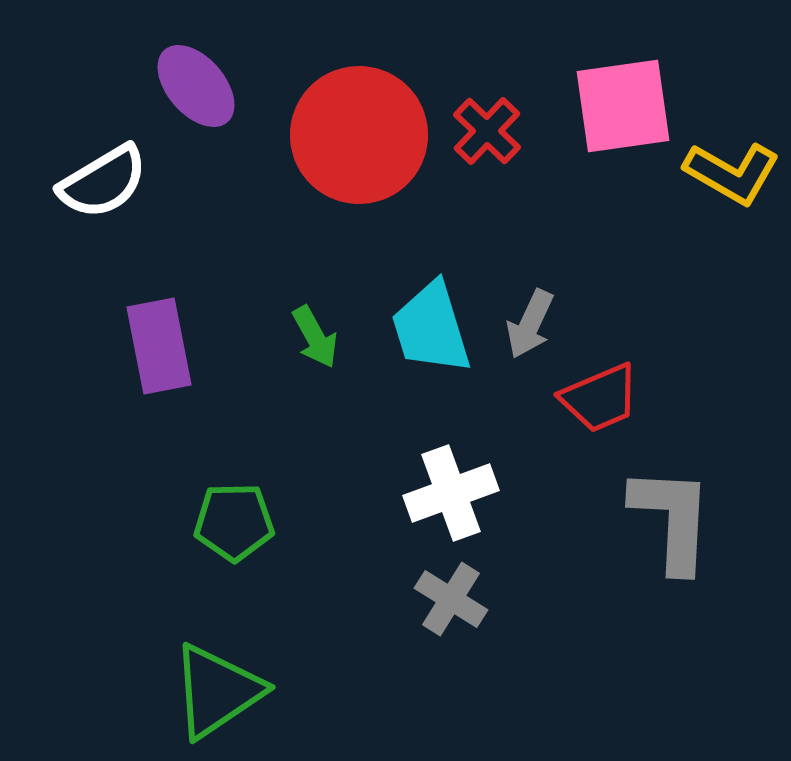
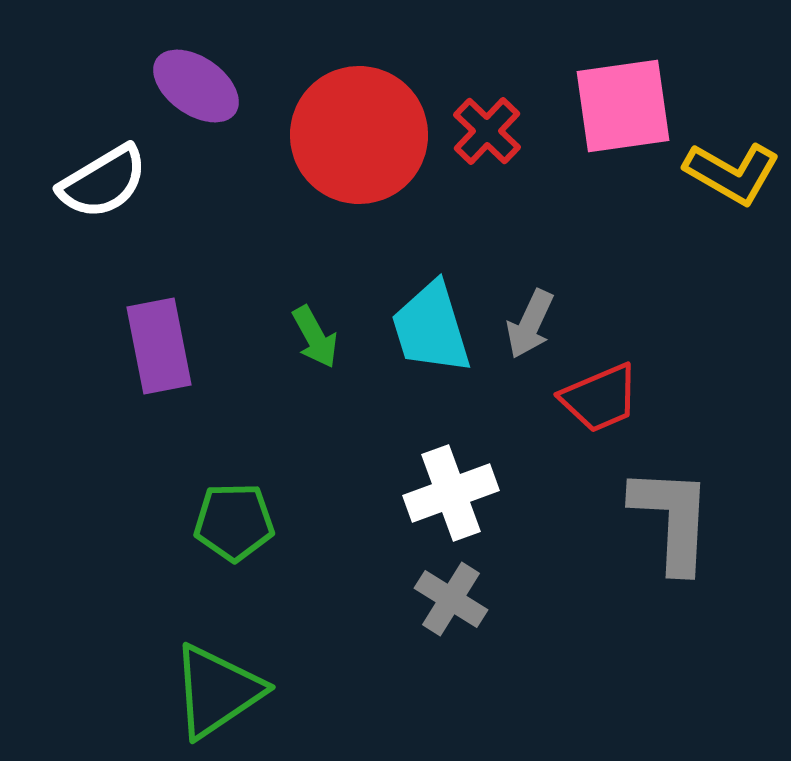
purple ellipse: rotated 14 degrees counterclockwise
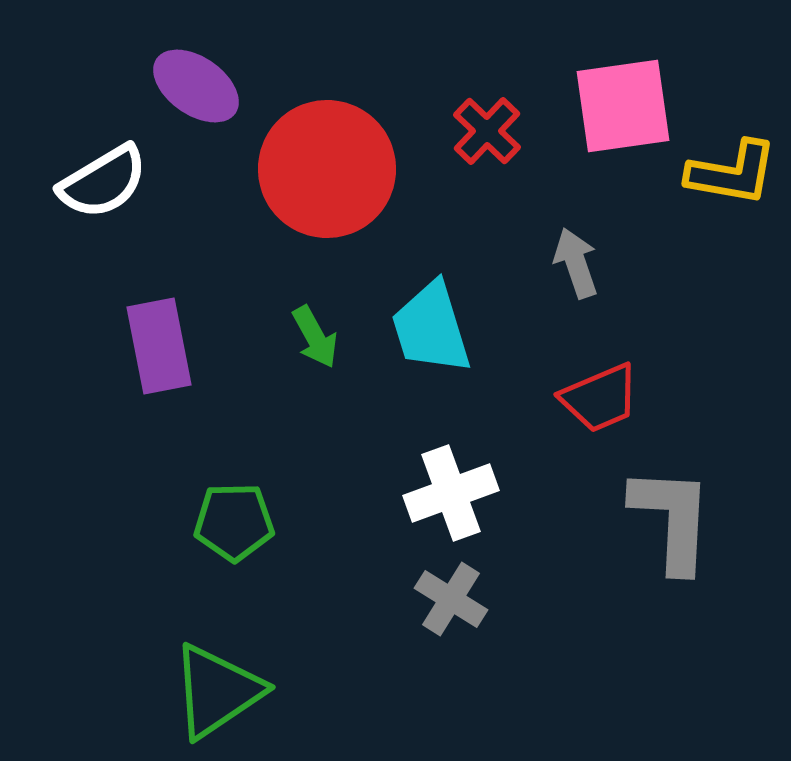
red circle: moved 32 px left, 34 px down
yellow L-shape: rotated 20 degrees counterclockwise
gray arrow: moved 46 px right, 61 px up; rotated 136 degrees clockwise
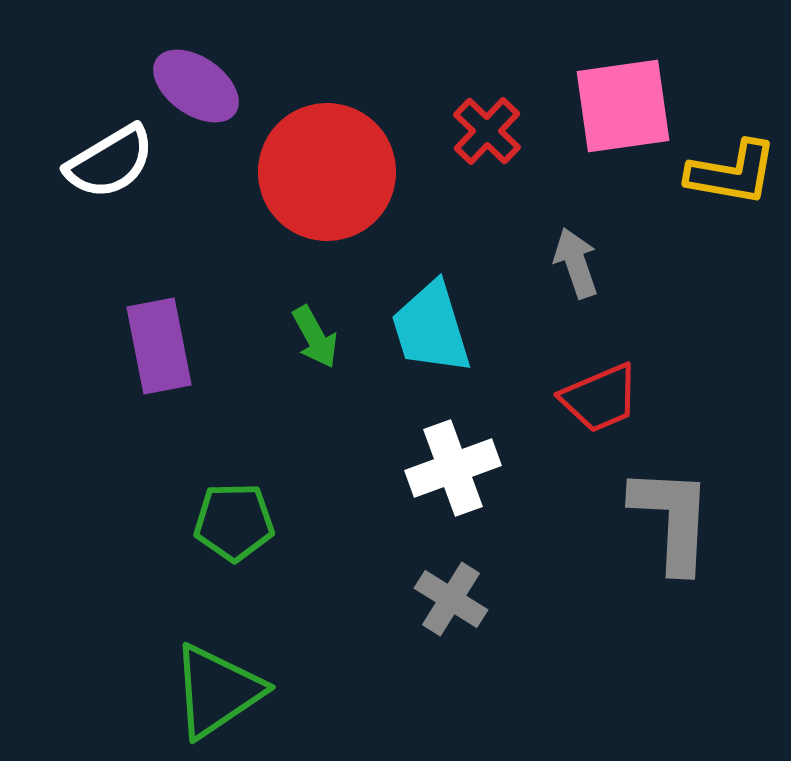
red circle: moved 3 px down
white semicircle: moved 7 px right, 20 px up
white cross: moved 2 px right, 25 px up
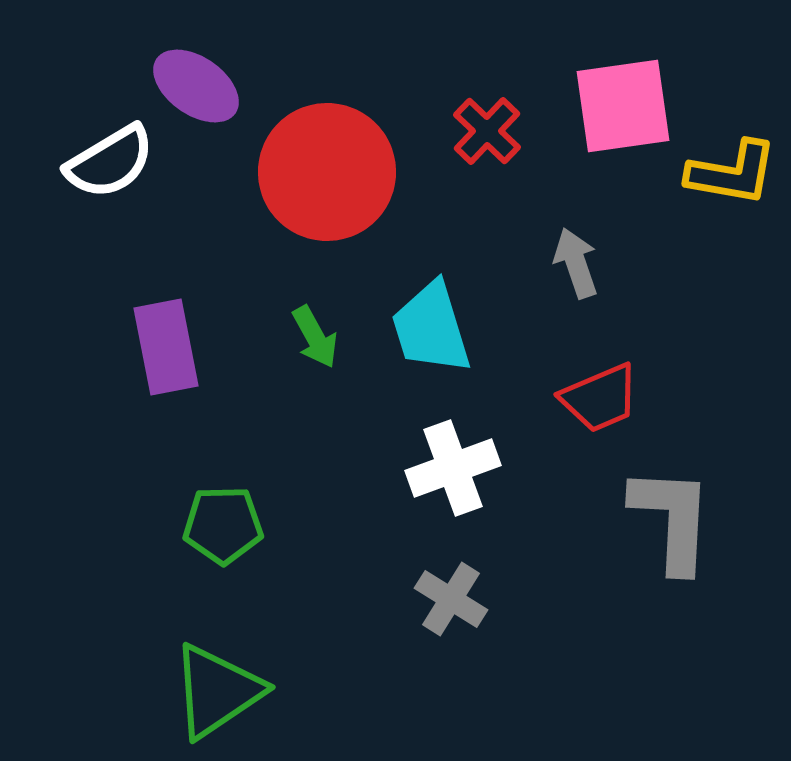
purple rectangle: moved 7 px right, 1 px down
green pentagon: moved 11 px left, 3 px down
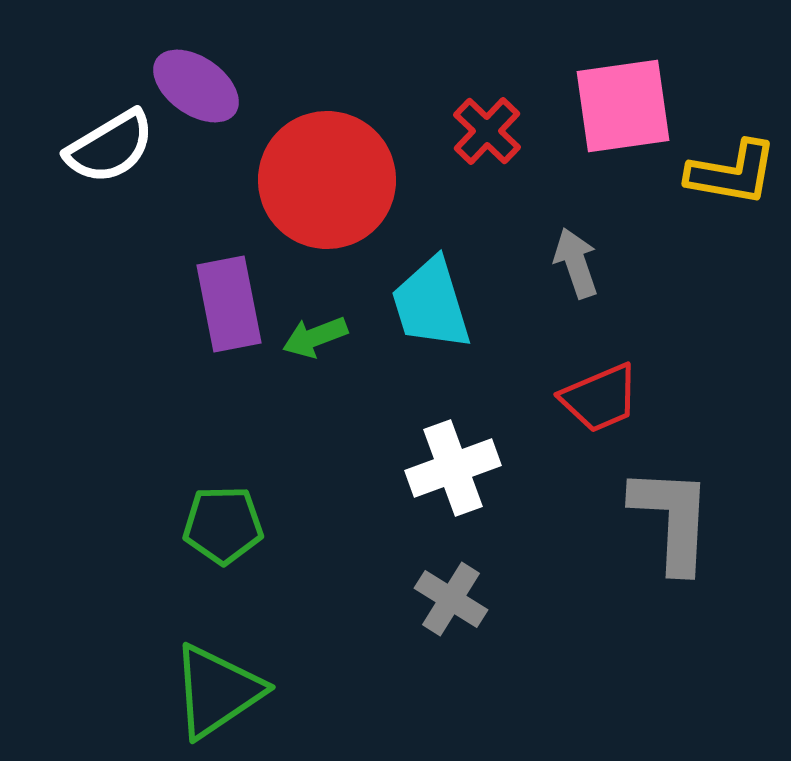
white semicircle: moved 15 px up
red circle: moved 8 px down
cyan trapezoid: moved 24 px up
green arrow: rotated 98 degrees clockwise
purple rectangle: moved 63 px right, 43 px up
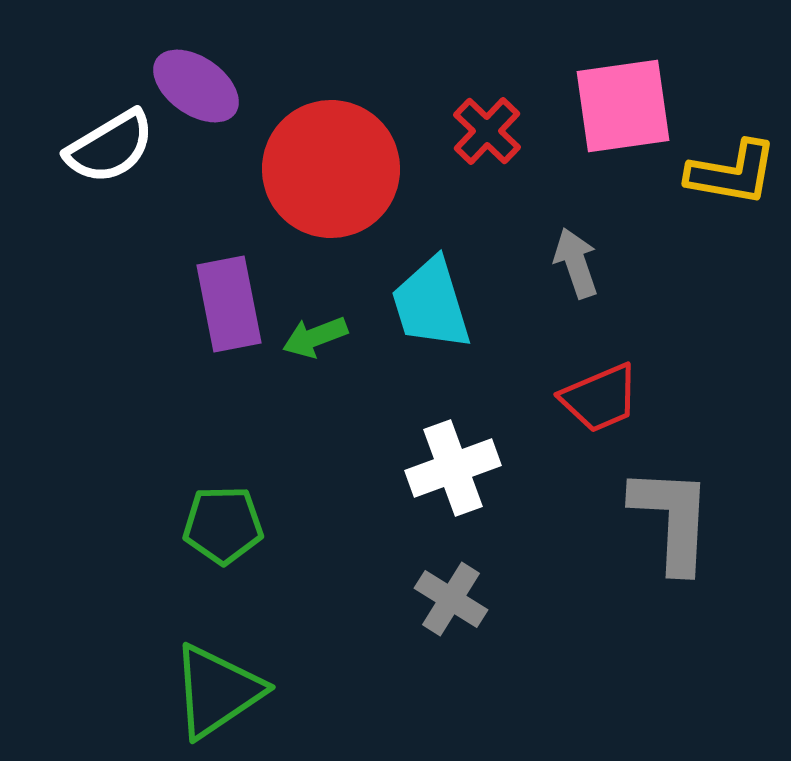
red circle: moved 4 px right, 11 px up
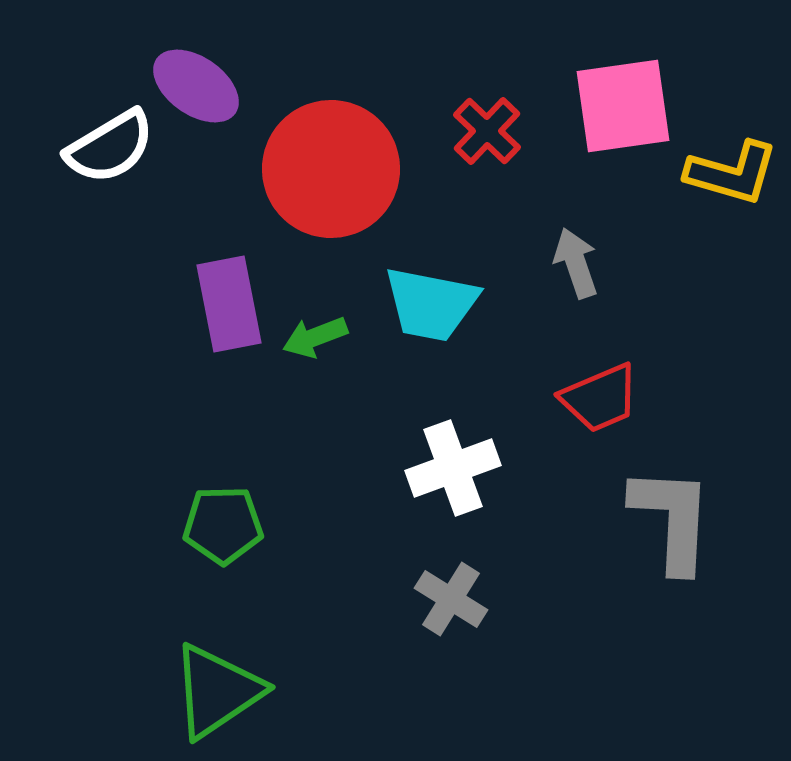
yellow L-shape: rotated 6 degrees clockwise
cyan trapezoid: rotated 62 degrees counterclockwise
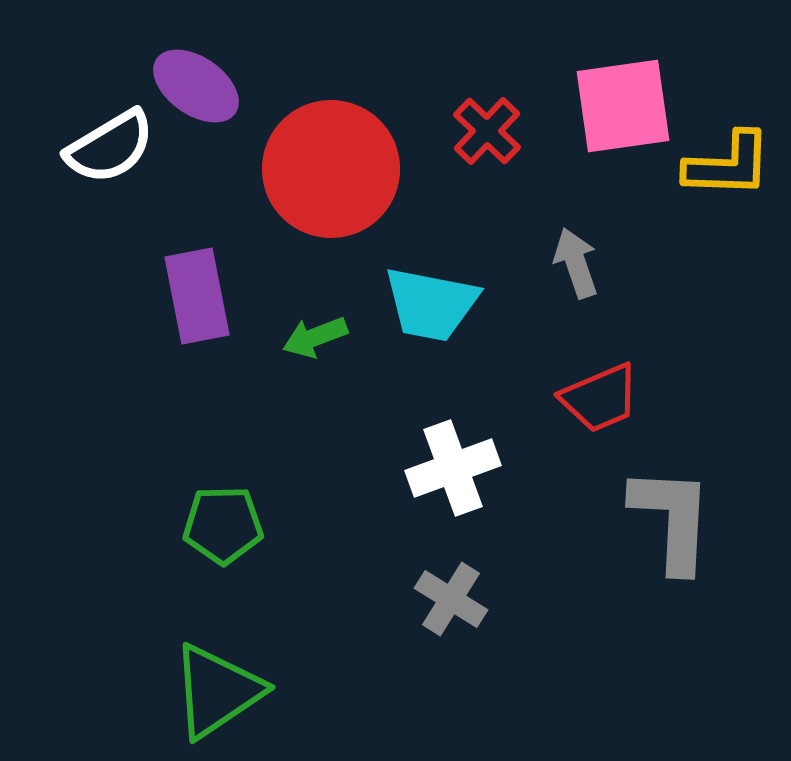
yellow L-shape: moved 4 px left, 8 px up; rotated 14 degrees counterclockwise
purple rectangle: moved 32 px left, 8 px up
